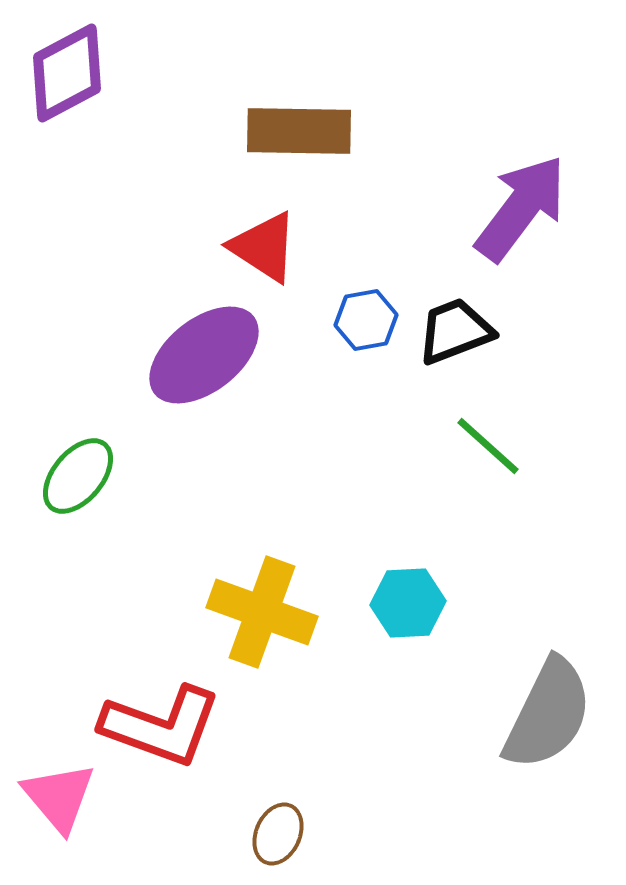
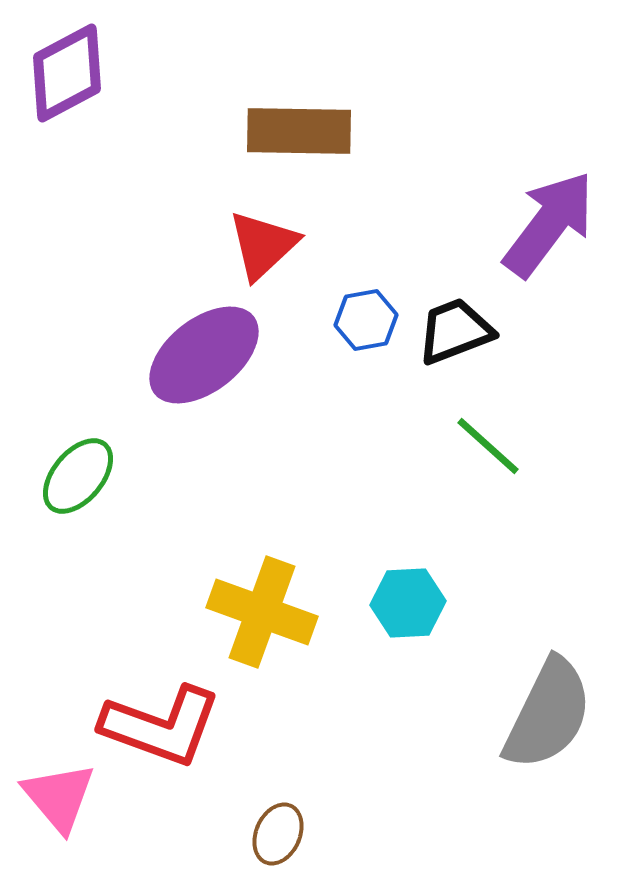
purple arrow: moved 28 px right, 16 px down
red triangle: moved 1 px left, 2 px up; rotated 44 degrees clockwise
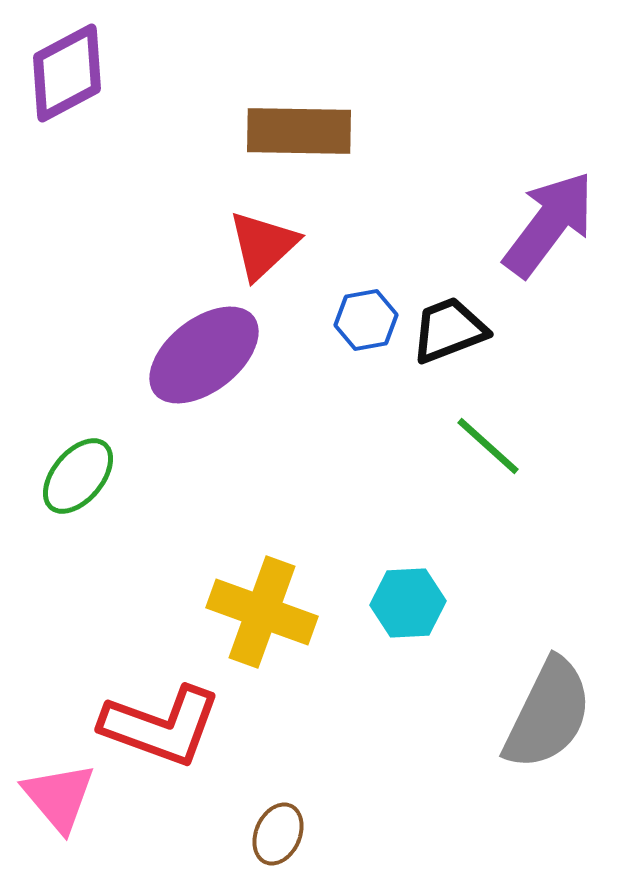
black trapezoid: moved 6 px left, 1 px up
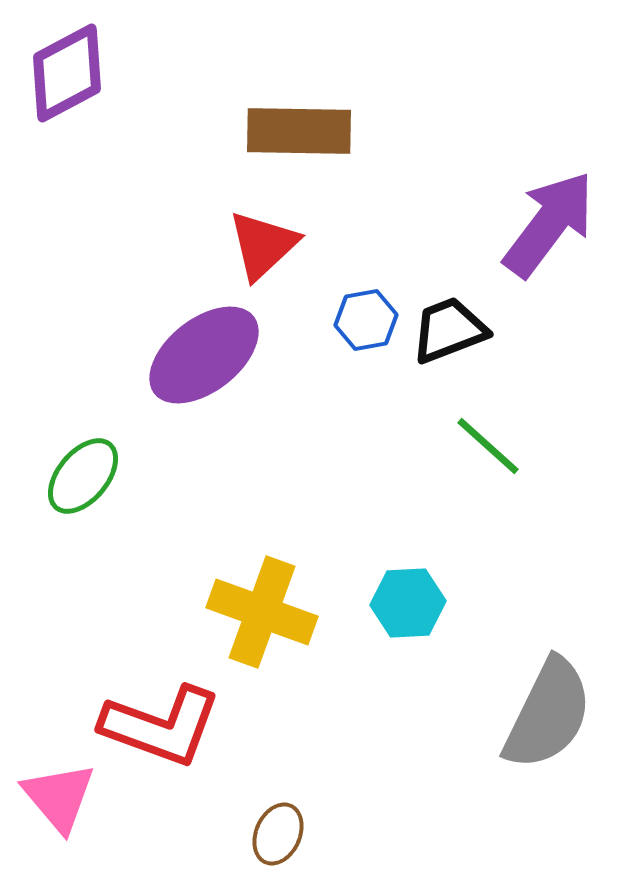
green ellipse: moved 5 px right
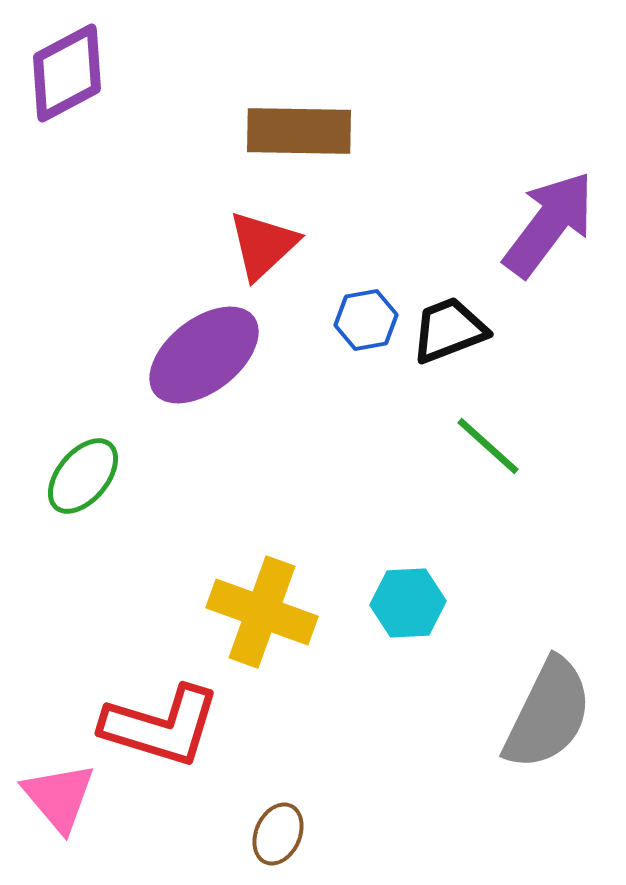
red L-shape: rotated 3 degrees counterclockwise
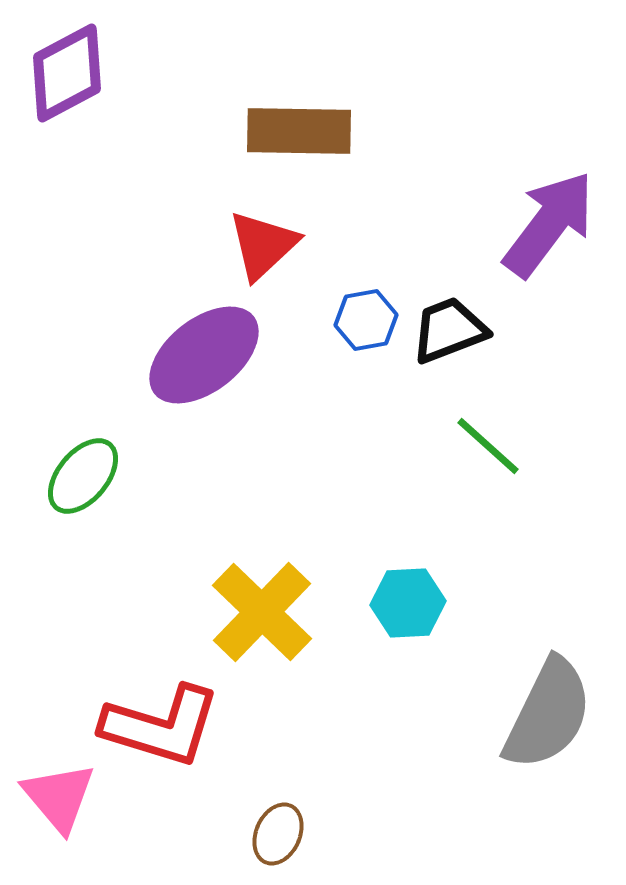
yellow cross: rotated 24 degrees clockwise
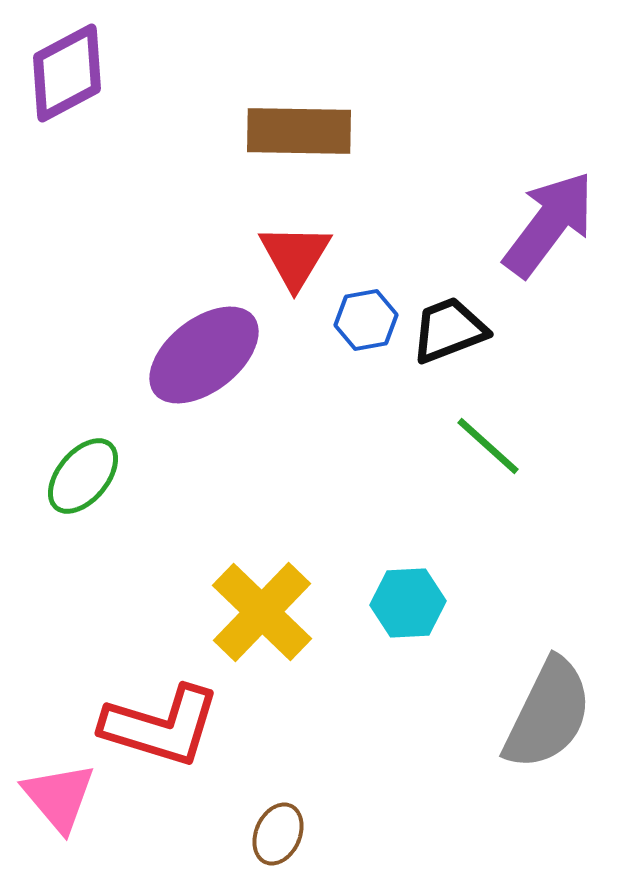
red triangle: moved 32 px right, 11 px down; rotated 16 degrees counterclockwise
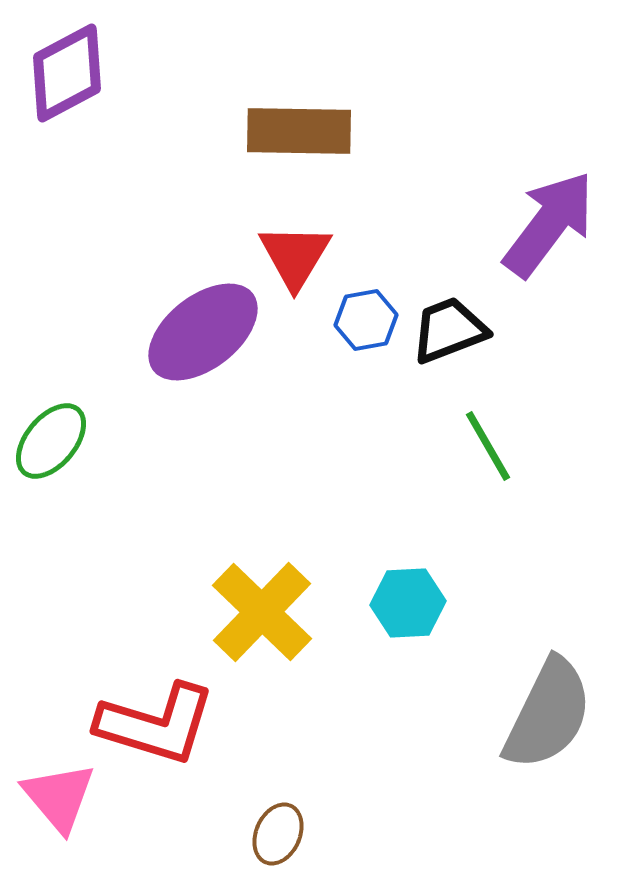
purple ellipse: moved 1 px left, 23 px up
green line: rotated 18 degrees clockwise
green ellipse: moved 32 px left, 35 px up
red L-shape: moved 5 px left, 2 px up
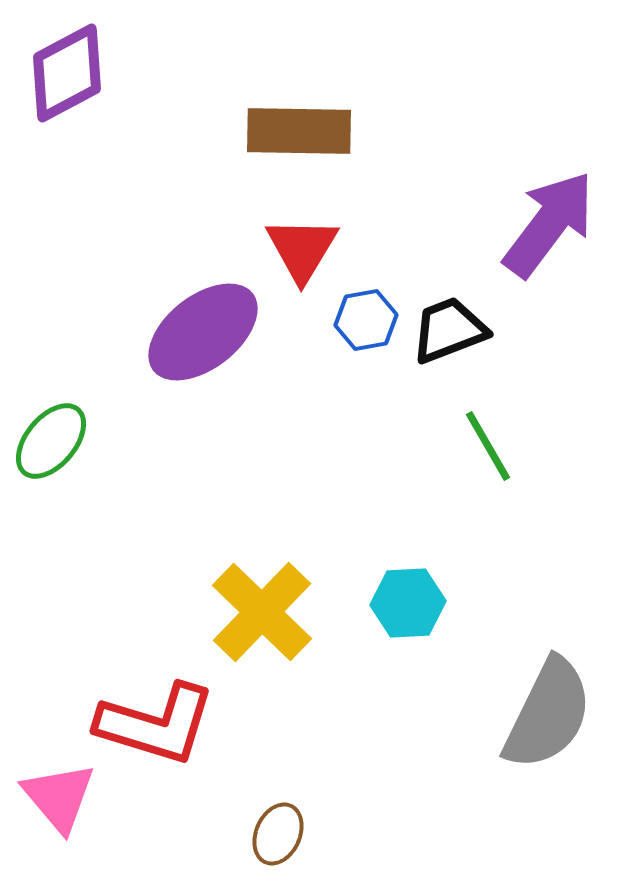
red triangle: moved 7 px right, 7 px up
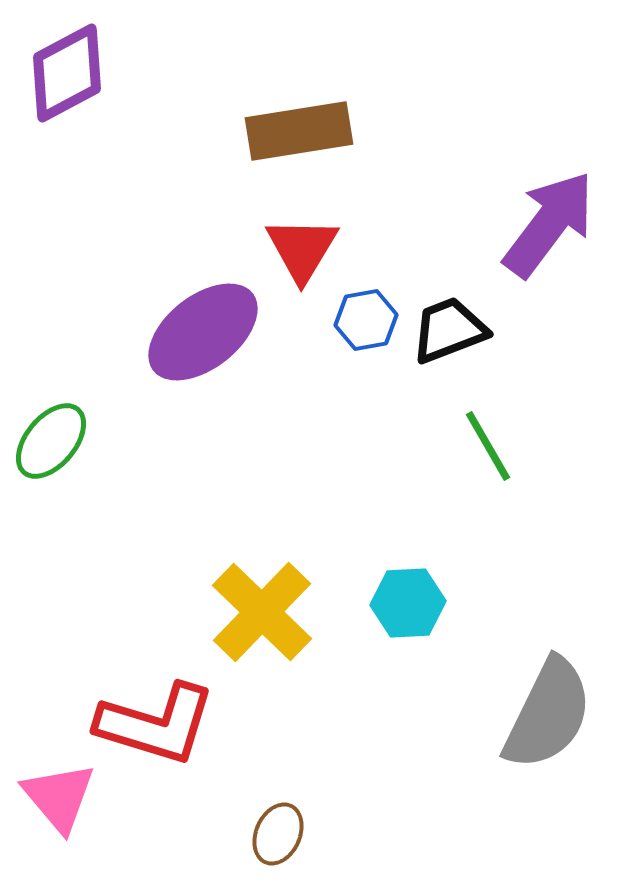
brown rectangle: rotated 10 degrees counterclockwise
